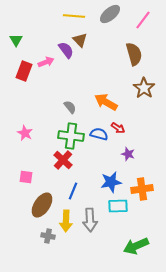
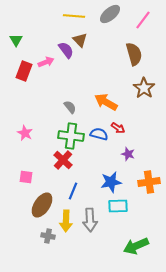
orange cross: moved 7 px right, 7 px up
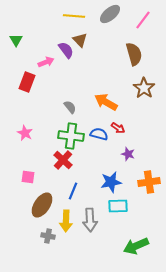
red rectangle: moved 3 px right, 11 px down
pink square: moved 2 px right
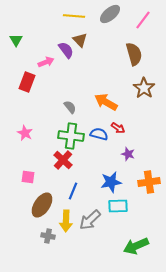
gray arrow: rotated 50 degrees clockwise
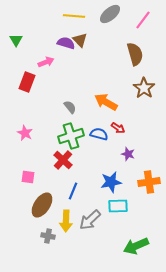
purple semicircle: moved 7 px up; rotated 36 degrees counterclockwise
brown semicircle: moved 1 px right
green cross: rotated 25 degrees counterclockwise
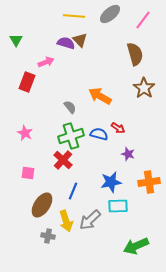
orange arrow: moved 6 px left, 6 px up
pink square: moved 4 px up
yellow arrow: rotated 20 degrees counterclockwise
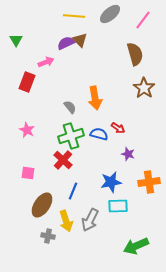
purple semicircle: rotated 42 degrees counterclockwise
orange arrow: moved 5 px left, 2 px down; rotated 130 degrees counterclockwise
pink star: moved 2 px right, 3 px up
gray arrow: rotated 20 degrees counterclockwise
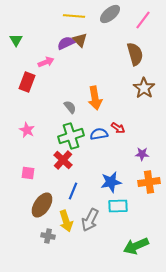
blue semicircle: rotated 24 degrees counterclockwise
purple star: moved 14 px right; rotated 16 degrees counterclockwise
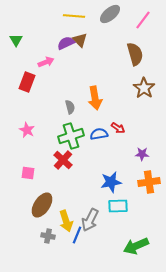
gray semicircle: rotated 24 degrees clockwise
blue line: moved 4 px right, 44 px down
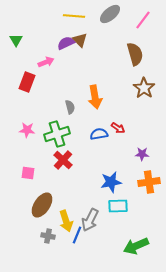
orange arrow: moved 1 px up
pink star: rotated 21 degrees counterclockwise
green cross: moved 14 px left, 2 px up
